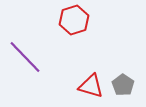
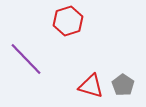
red hexagon: moved 6 px left, 1 px down
purple line: moved 1 px right, 2 px down
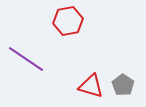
red hexagon: rotated 8 degrees clockwise
purple line: rotated 12 degrees counterclockwise
